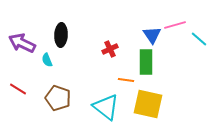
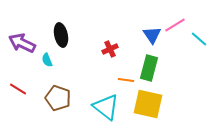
pink line: rotated 15 degrees counterclockwise
black ellipse: rotated 15 degrees counterclockwise
green rectangle: moved 3 px right, 6 px down; rotated 15 degrees clockwise
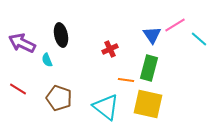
brown pentagon: moved 1 px right
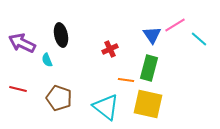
red line: rotated 18 degrees counterclockwise
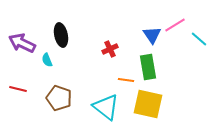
green rectangle: moved 1 px left, 1 px up; rotated 25 degrees counterclockwise
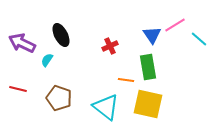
black ellipse: rotated 15 degrees counterclockwise
red cross: moved 3 px up
cyan semicircle: rotated 56 degrees clockwise
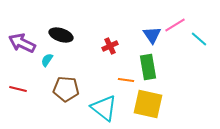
black ellipse: rotated 45 degrees counterclockwise
brown pentagon: moved 7 px right, 9 px up; rotated 15 degrees counterclockwise
cyan triangle: moved 2 px left, 1 px down
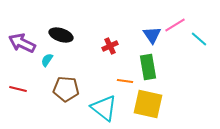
orange line: moved 1 px left, 1 px down
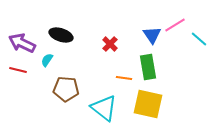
red cross: moved 2 px up; rotated 21 degrees counterclockwise
orange line: moved 1 px left, 3 px up
red line: moved 19 px up
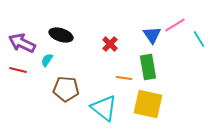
cyan line: rotated 18 degrees clockwise
